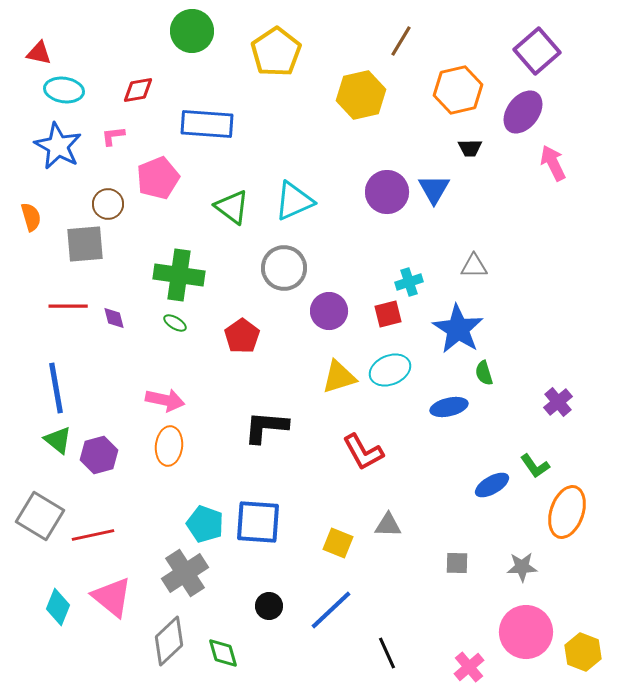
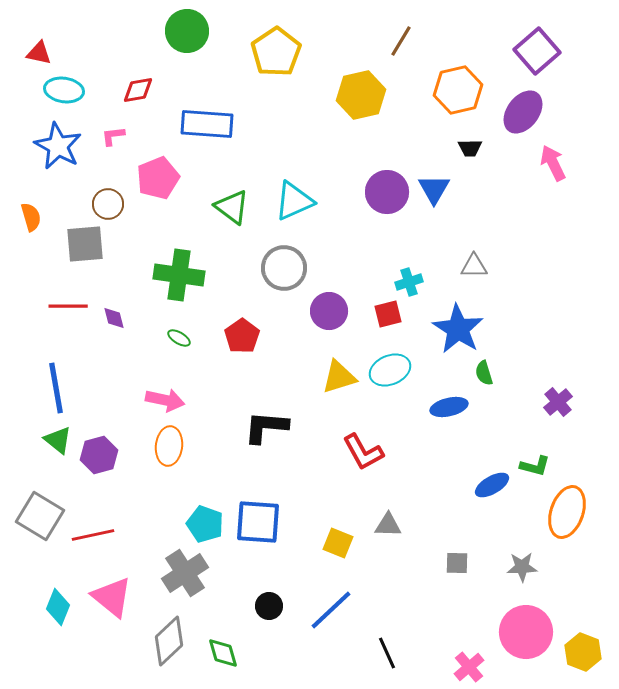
green circle at (192, 31): moved 5 px left
green ellipse at (175, 323): moved 4 px right, 15 px down
green L-shape at (535, 466): rotated 40 degrees counterclockwise
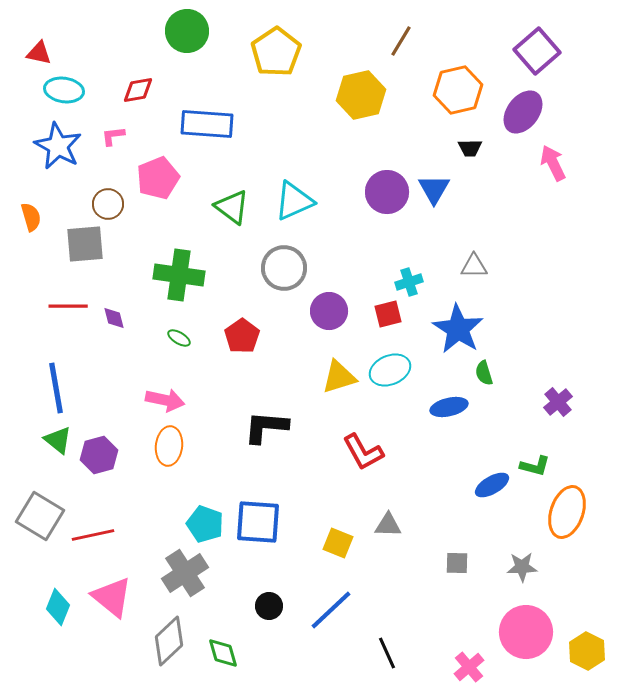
yellow hexagon at (583, 652): moved 4 px right, 1 px up; rotated 6 degrees clockwise
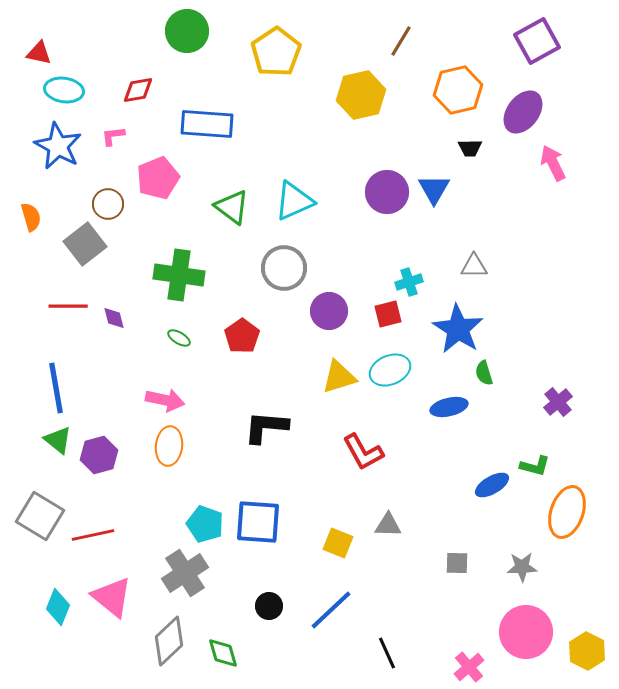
purple square at (537, 51): moved 10 px up; rotated 12 degrees clockwise
gray square at (85, 244): rotated 33 degrees counterclockwise
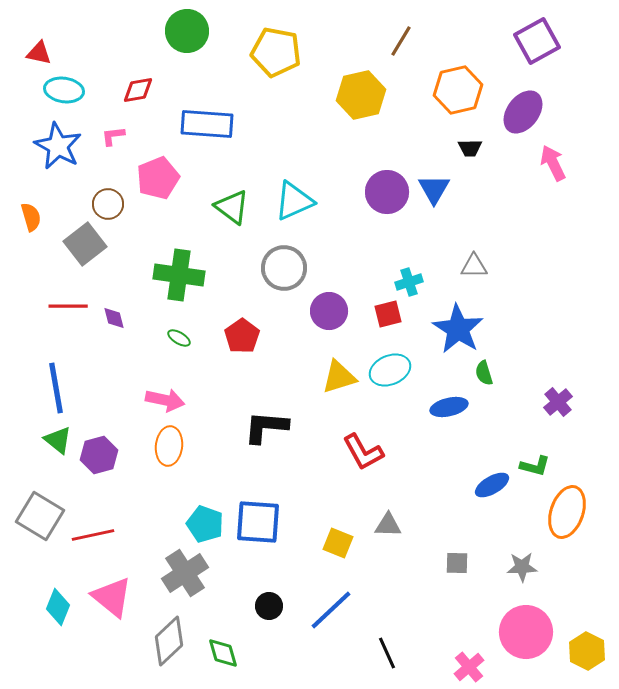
yellow pentagon at (276, 52): rotated 27 degrees counterclockwise
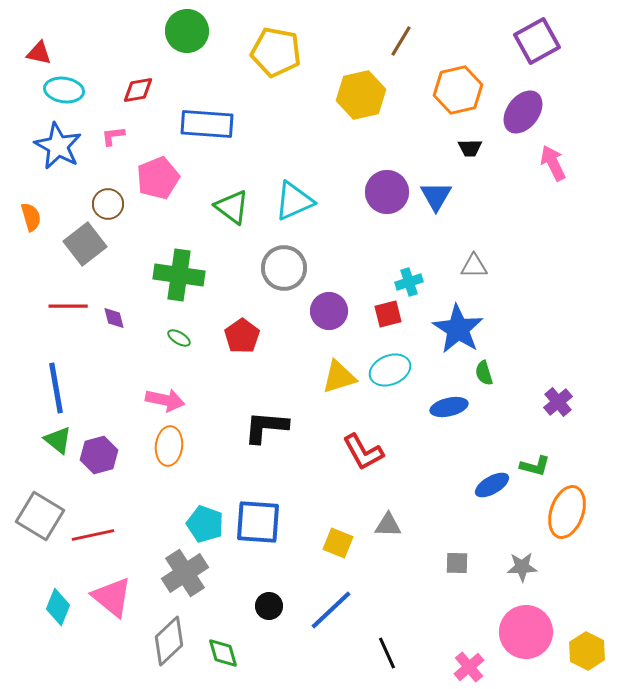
blue triangle at (434, 189): moved 2 px right, 7 px down
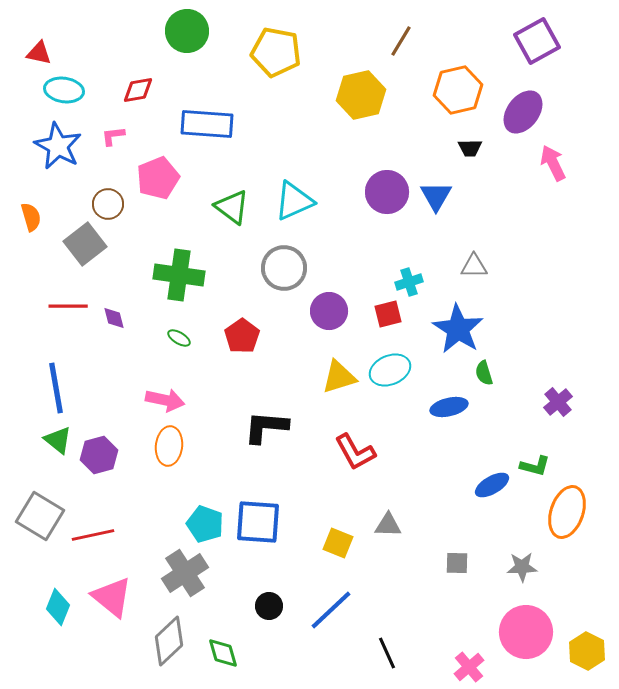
red L-shape at (363, 452): moved 8 px left
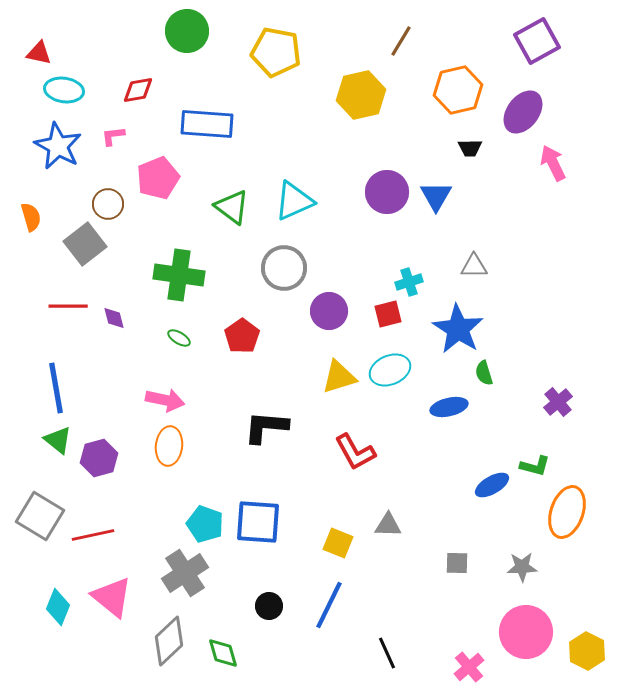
purple hexagon at (99, 455): moved 3 px down
blue line at (331, 610): moved 2 px left, 5 px up; rotated 21 degrees counterclockwise
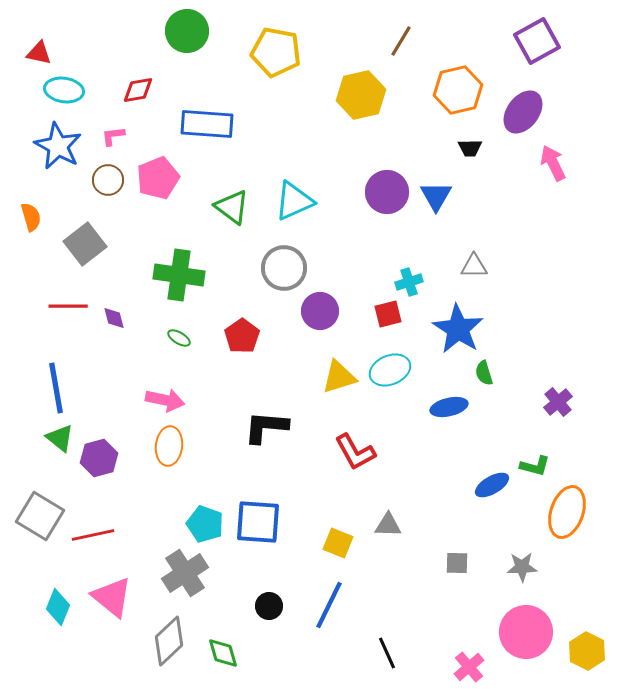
brown circle at (108, 204): moved 24 px up
purple circle at (329, 311): moved 9 px left
green triangle at (58, 440): moved 2 px right, 2 px up
